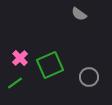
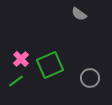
pink cross: moved 1 px right, 1 px down
gray circle: moved 1 px right, 1 px down
green line: moved 1 px right, 2 px up
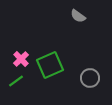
gray semicircle: moved 1 px left, 2 px down
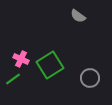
pink cross: rotated 21 degrees counterclockwise
green square: rotated 8 degrees counterclockwise
green line: moved 3 px left, 2 px up
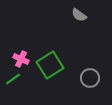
gray semicircle: moved 1 px right, 1 px up
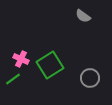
gray semicircle: moved 4 px right, 1 px down
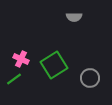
gray semicircle: moved 9 px left, 1 px down; rotated 35 degrees counterclockwise
green square: moved 4 px right
green line: moved 1 px right
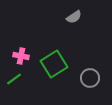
gray semicircle: rotated 35 degrees counterclockwise
pink cross: moved 3 px up; rotated 14 degrees counterclockwise
green square: moved 1 px up
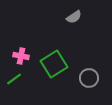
gray circle: moved 1 px left
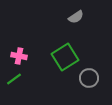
gray semicircle: moved 2 px right
pink cross: moved 2 px left
green square: moved 11 px right, 7 px up
